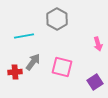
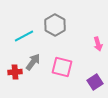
gray hexagon: moved 2 px left, 6 px down
cyan line: rotated 18 degrees counterclockwise
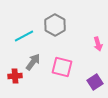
red cross: moved 4 px down
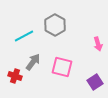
red cross: rotated 24 degrees clockwise
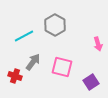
purple square: moved 4 px left
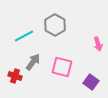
purple square: rotated 21 degrees counterclockwise
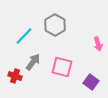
cyan line: rotated 18 degrees counterclockwise
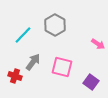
cyan line: moved 1 px left, 1 px up
pink arrow: rotated 40 degrees counterclockwise
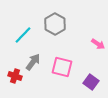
gray hexagon: moved 1 px up
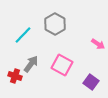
gray arrow: moved 2 px left, 2 px down
pink square: moved 2 px up; rotated 15 degrees clockwise
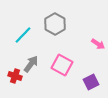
purple square: rotated 28 degrees clockwise
